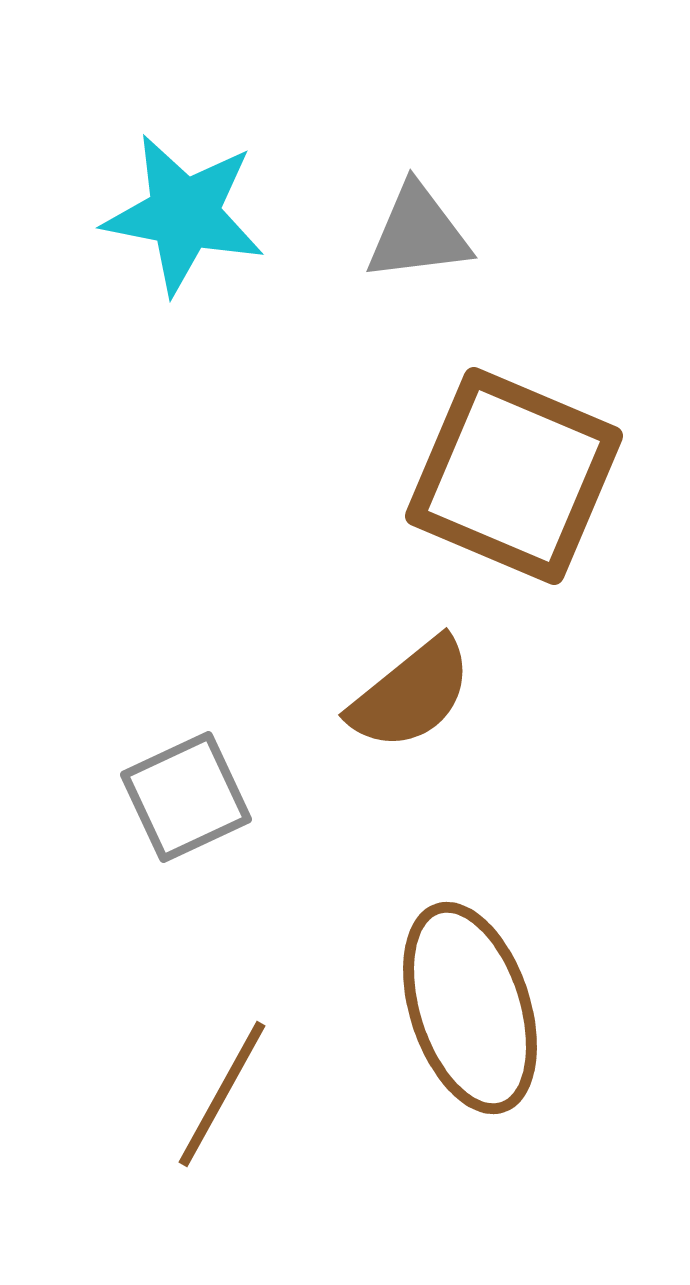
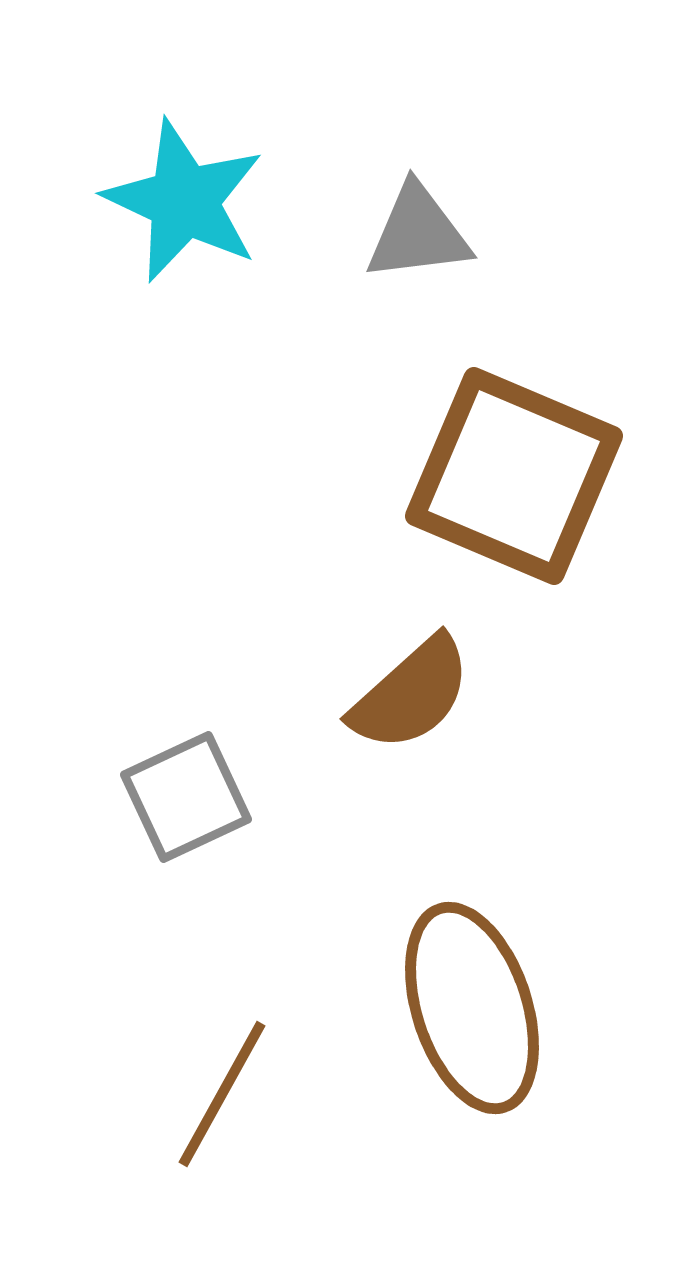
cyan star: moved 13 px up; rotated 14 degrees clockwise
brown semicircle: rotated 3 degrees counterclockwise
brown ellipse: moved 2 px right
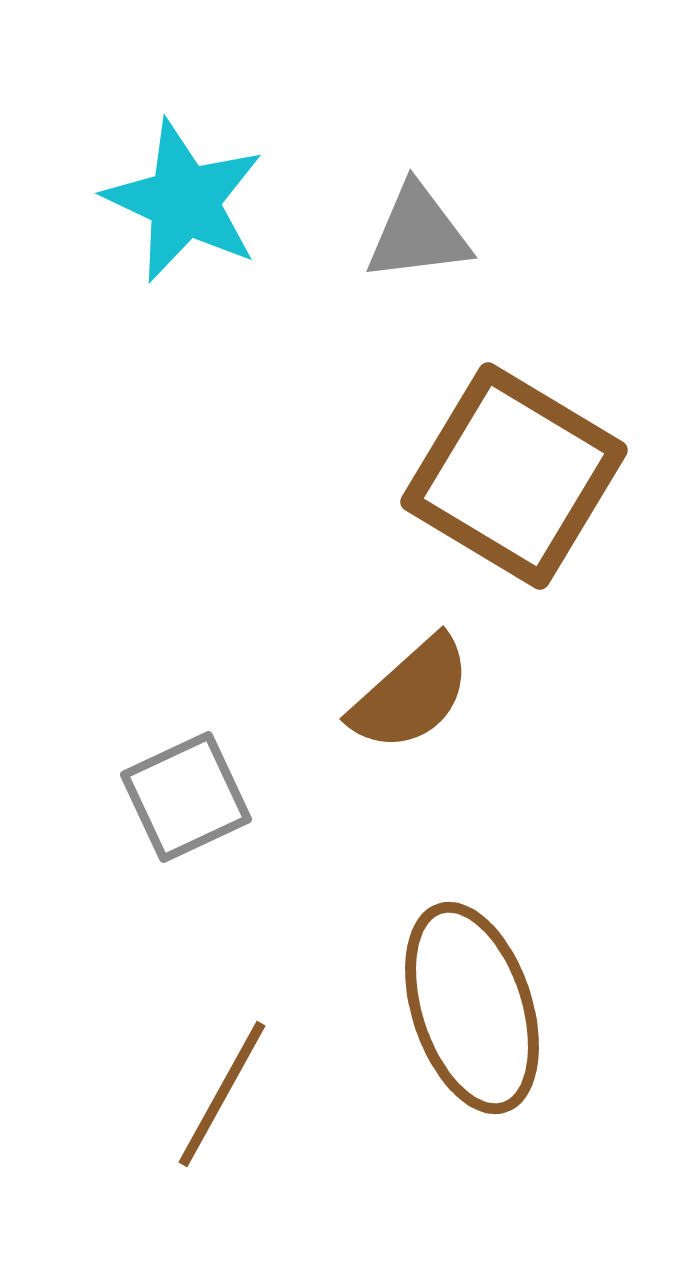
brown square: rotated 8 degrees clockwise
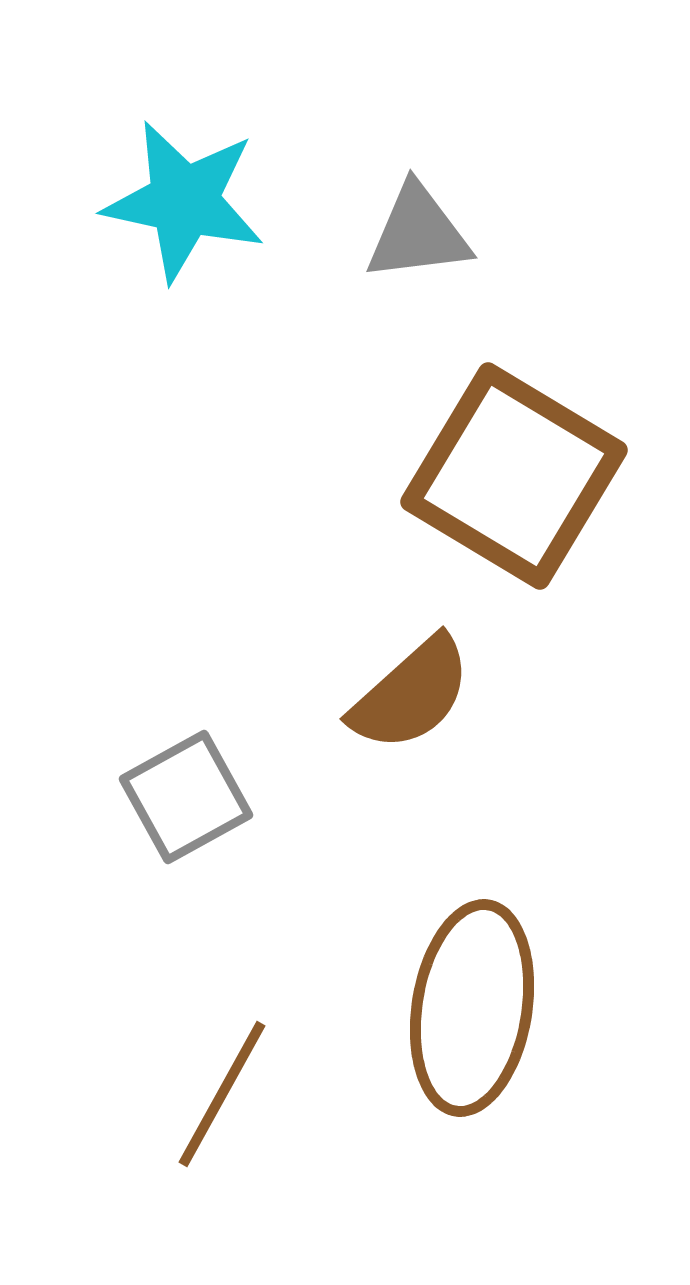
cyan star: rotated 13 degrees counterclockwise
gray square: rotated 4 degrees counterclockwise
brown ellipse: rotated 27 degrees clockwise
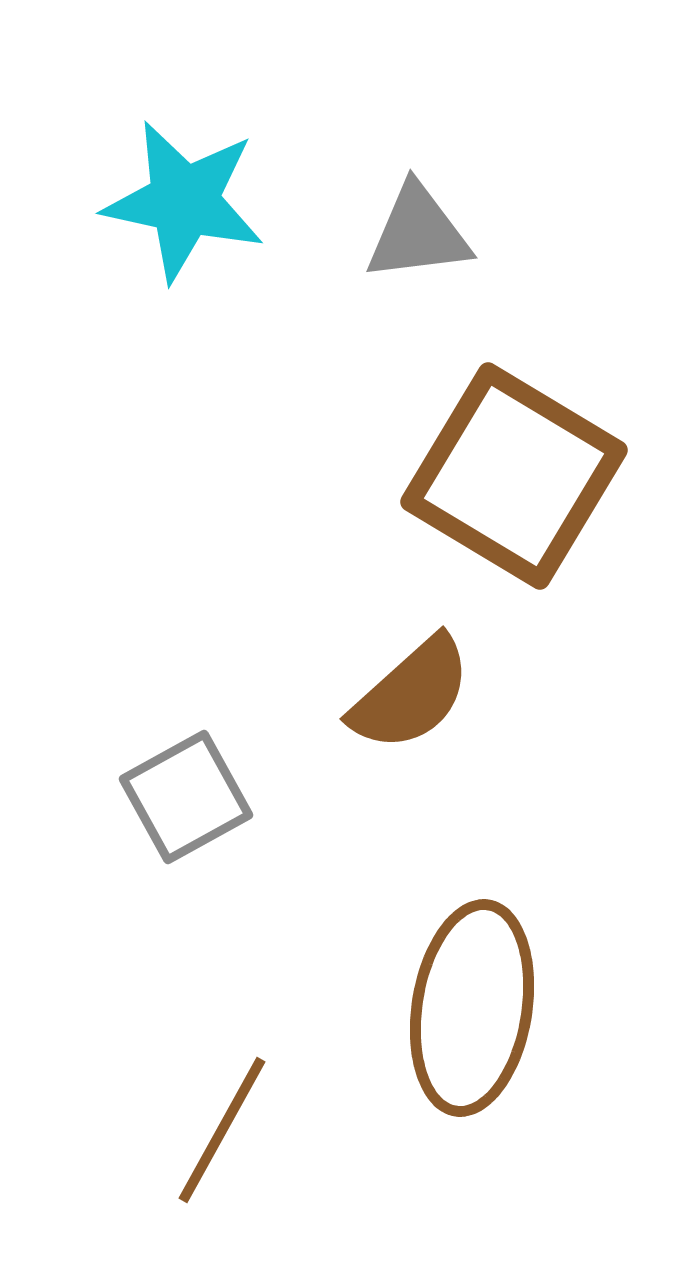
brown line: moved 36 px down
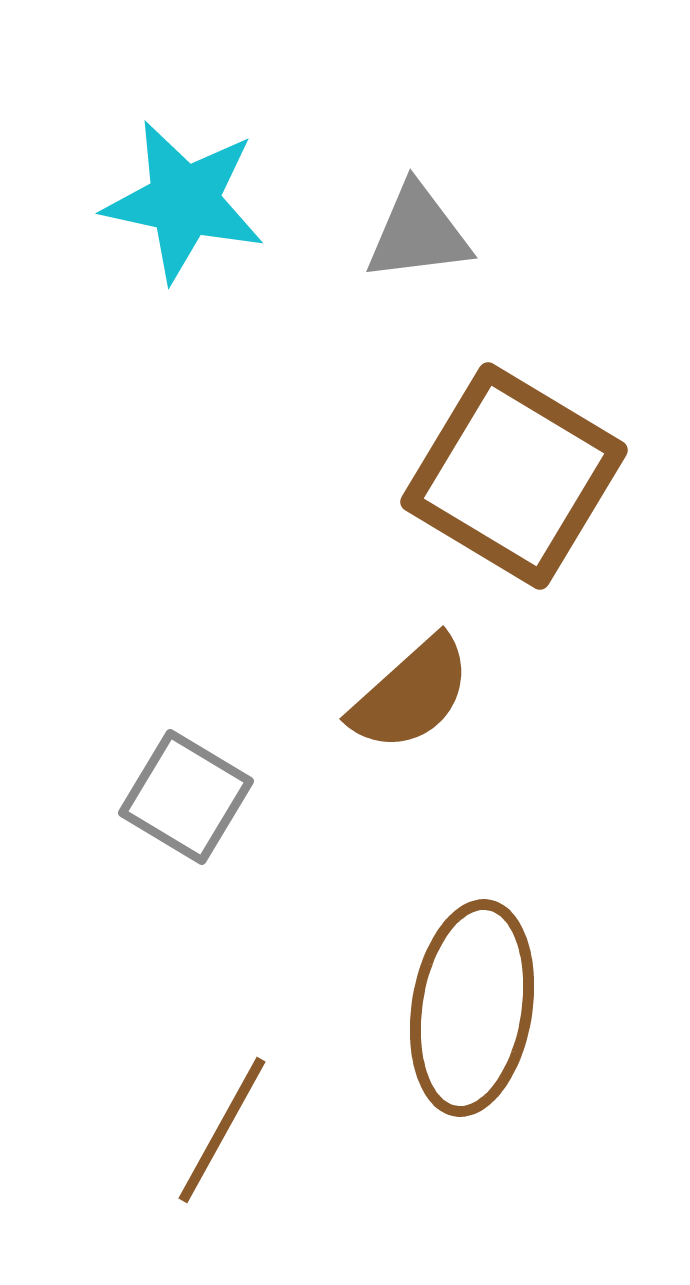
gray square: rotated 30 degrees counterclockwise
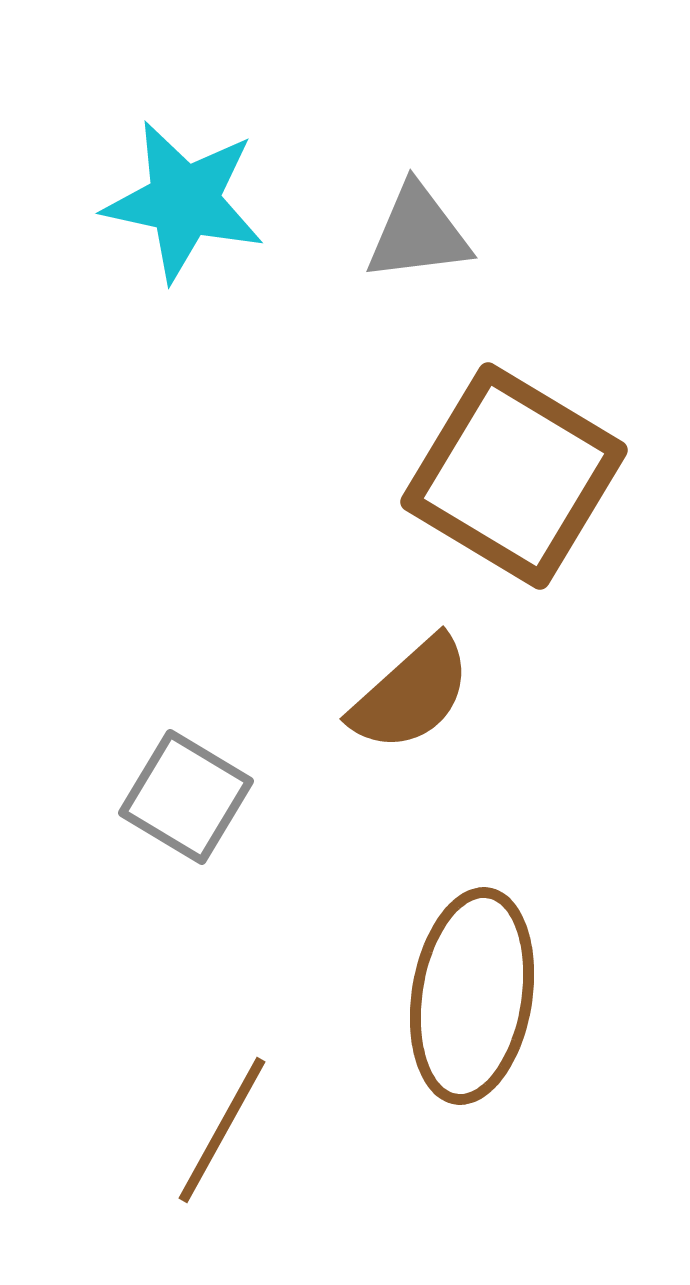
brown ellipse: moved 12 px up
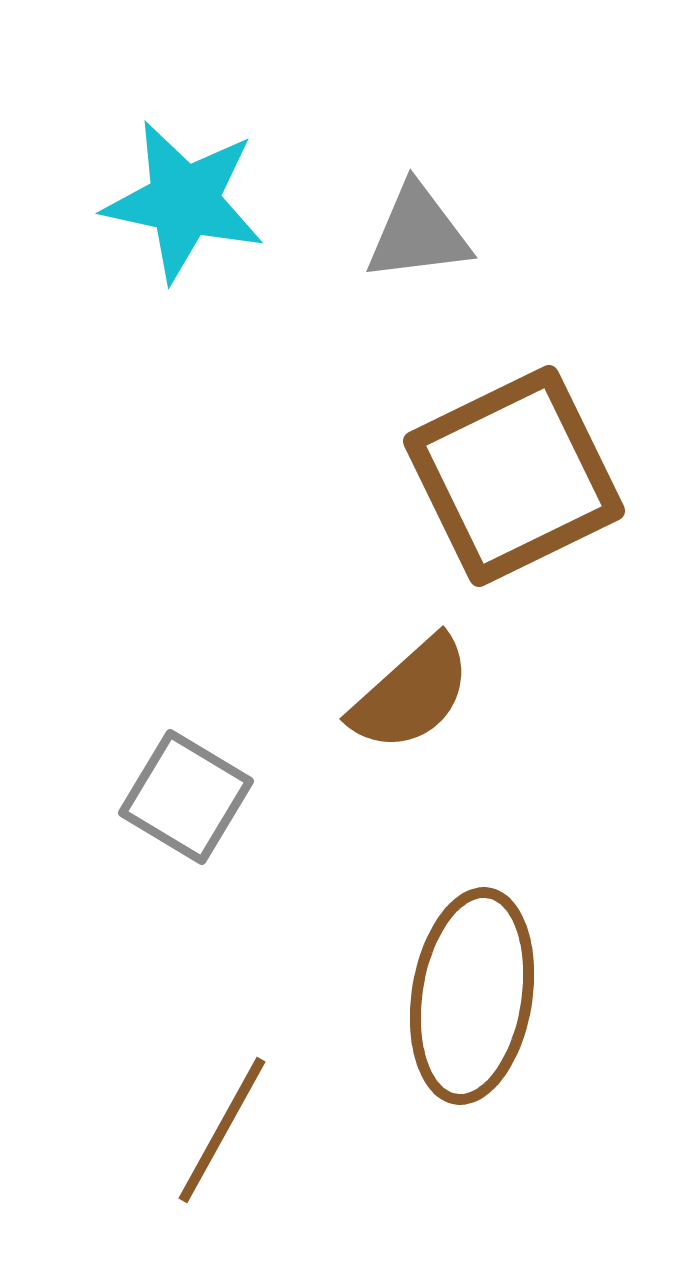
brown square: rotated 33 degrees clockwise
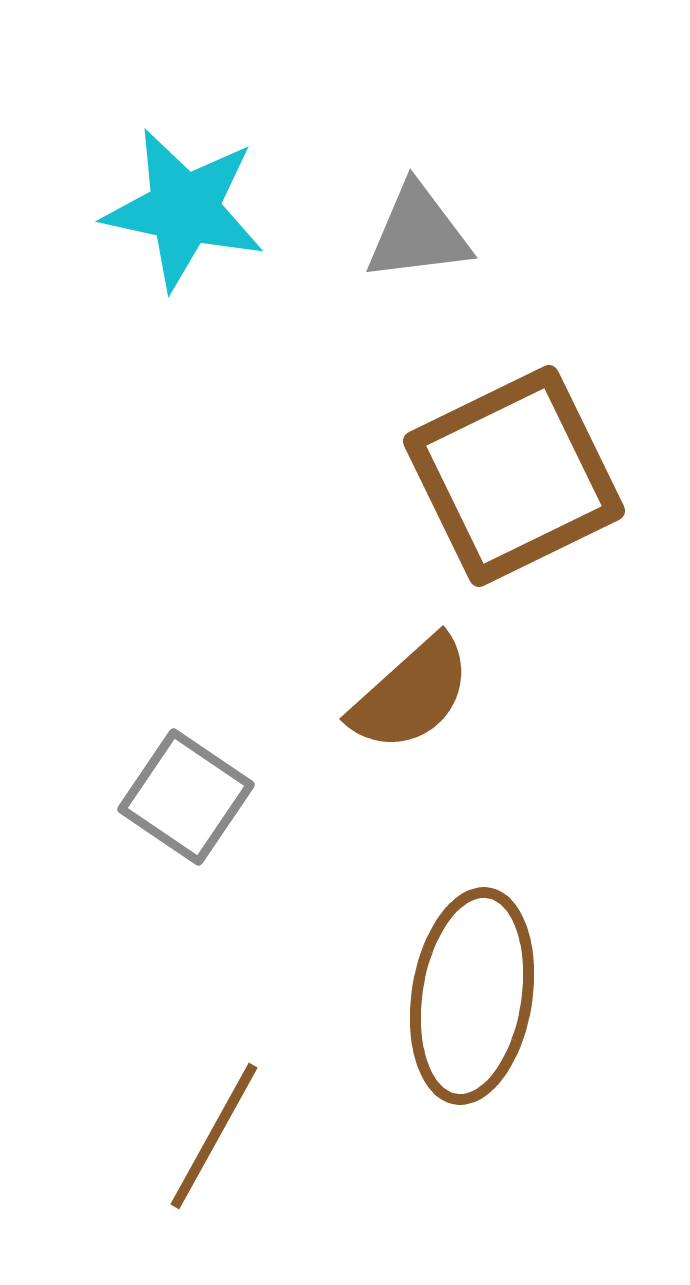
cyan star: moved 8 px down
gray square: rotated 3 degrees clockwise
brown line: moved 8 px left, 6 px down
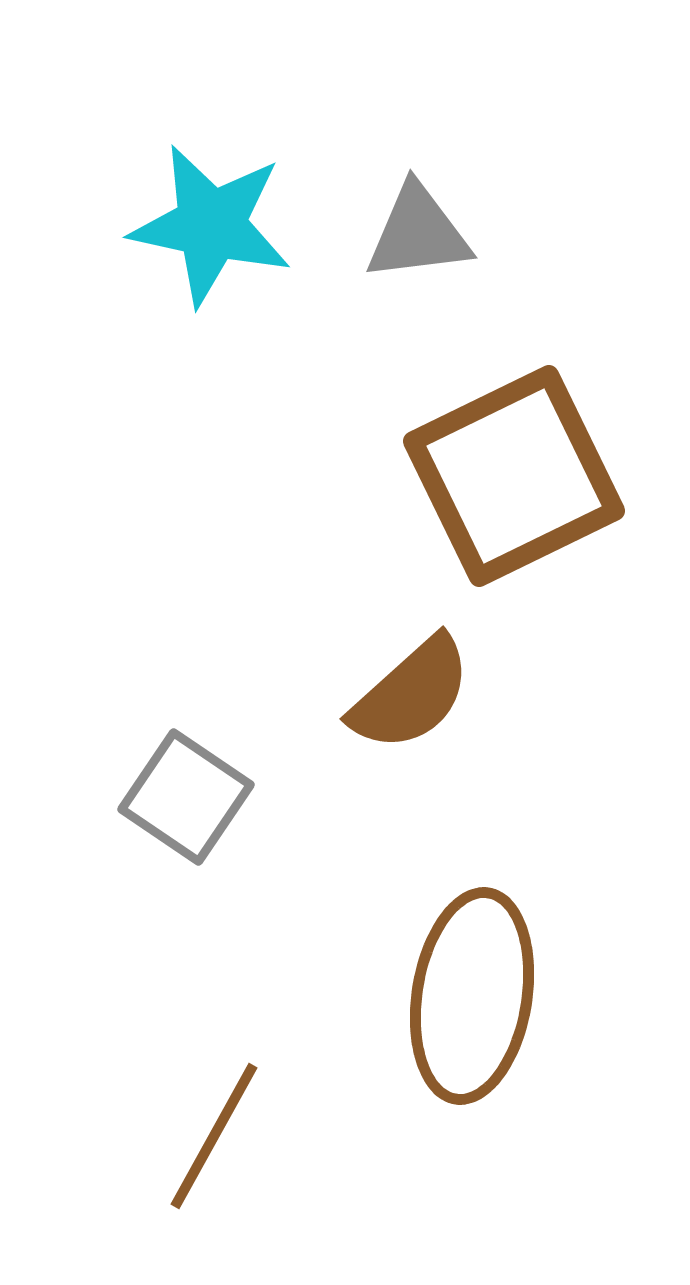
cyan star: moved 27 px right, 16 px down
